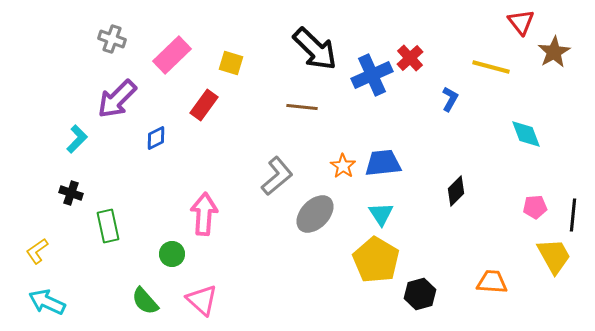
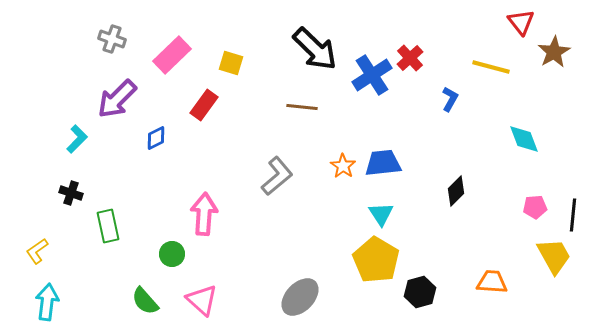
blue cross: rotated 9 degrees counterclockwise
cyan diamond: moved 2 px left, 5 px down
gray ellipse: moved 15 px left, 83 px down
black hexagon: moved 2 px up
cyan arrow: rotated 72 degrees clockwise
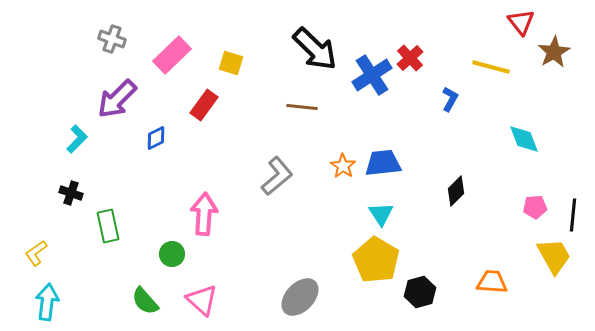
yellow L-shape: moved 1 px left, 2 px down
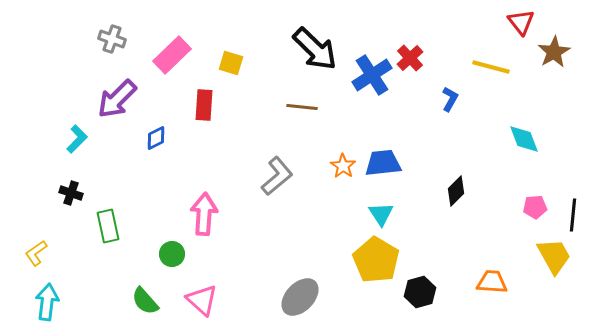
red rectangle: rotated 32 degrees counterclockwise
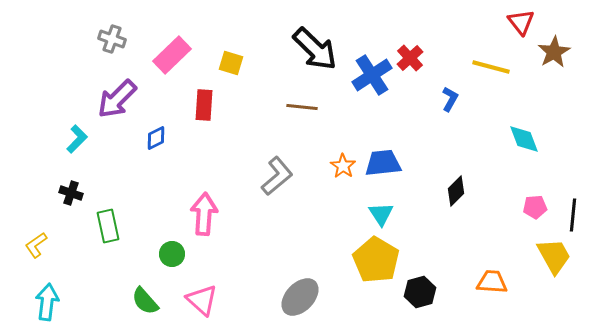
yellow L-shape: moved 8 px up
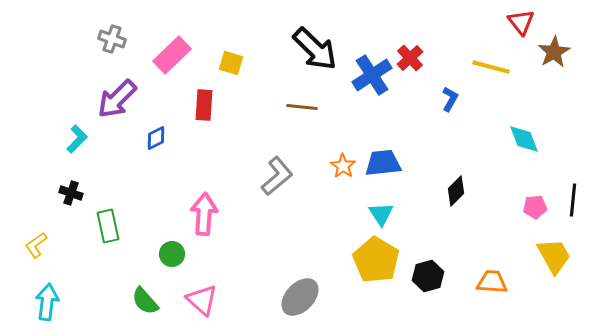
black line: moved 15 px up
black hexagon: moved 8 px right, 16 px up
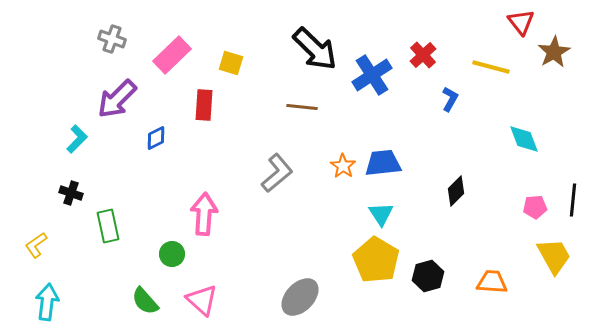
red cross: moved 13 px right, 3 px up
gray L-shape: moved 3 px up
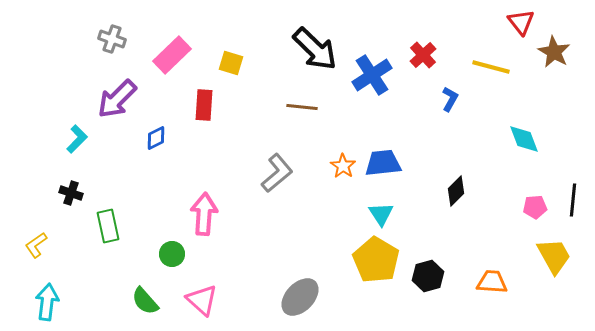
brown star: rotated 12 degrees counterclockwise
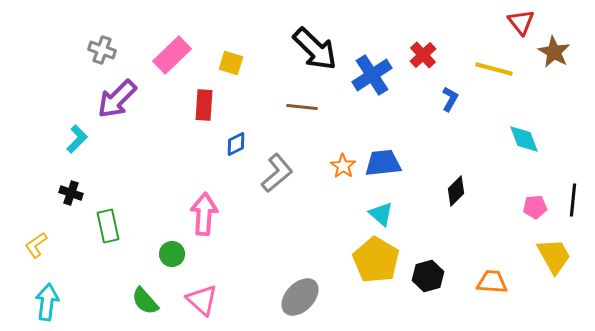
gray cross: moved 10 px left, 11 px down
yellow line: moved 3 px right, 2 px down
blue diamond: moved 80 px right, 6 px down
cyan triangle: rotated 16 degrees counterclockwise
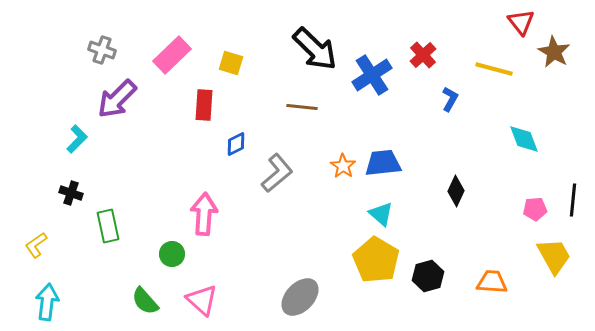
black diamond: rotated 20 degrees counterclockwise
pink pentagon: moved 2 px down
